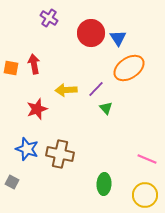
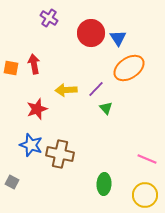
blue star: moved 4 px right, 4 px up
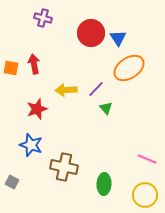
purple cross: moved 6 px left; rotated 18 degrees counterclockwise
brown cross: moved 4 px right, 13 px down
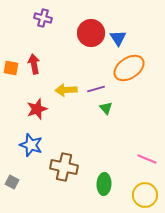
purple line: rotated 30 degrees clockwise
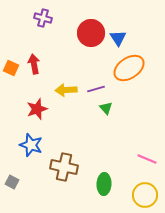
orange square: rotated 14 degrees clockwise
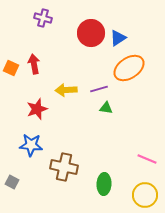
blue triangle: rotated 30 degrees clockwise
purple line: moved 3 px right
green triangle: rotated 40 degrees counterclockwise
blue star: rotated 15 degrees counterclockwise
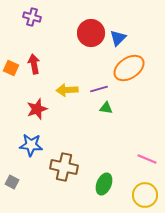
purple cross: moved 11 px left, 1 px up
blue triangle: rotated 12 degrees counterclockwise
yellow arrow: moved 1 px right
green ellipse: rotated 20 degrees clockwise
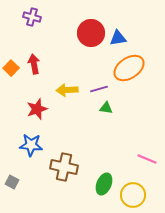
blue triangle: rotated 36 degrees clockwise
orange square: rotated 21 degrees clockwise
yellow circle: moved 12 px left
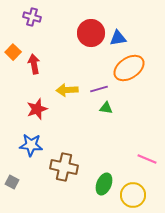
orange square: moved 2 px right, 16 px up
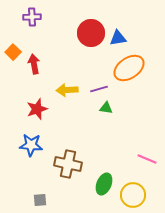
purple cross: rotated 18 degrees counterclockwise
brown cross: moved 4 px right, 3 px up
gray square: moved 28 px right, 18 px down; rotated 32 degrees counterclockwise
